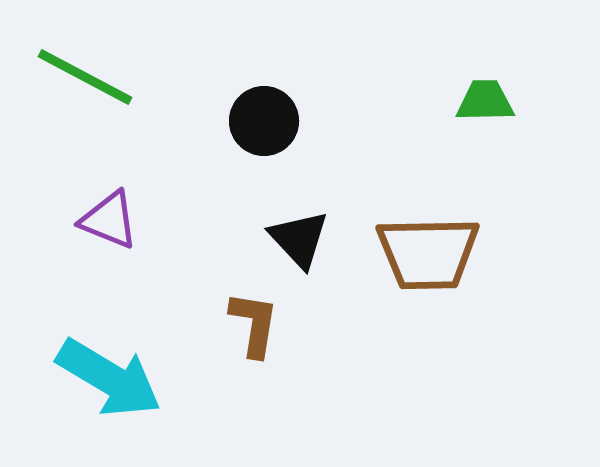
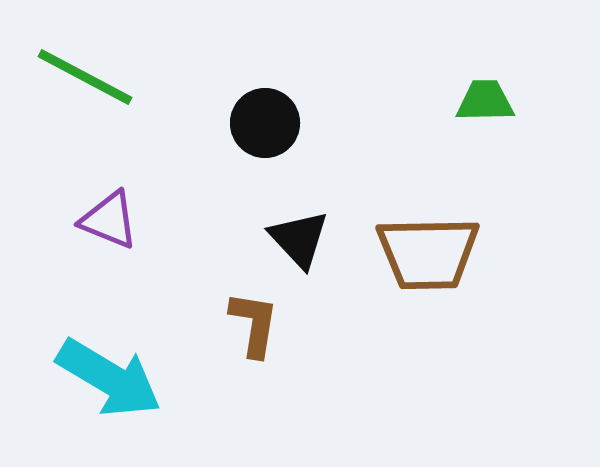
black circle: moved 1 px right, 2 px down
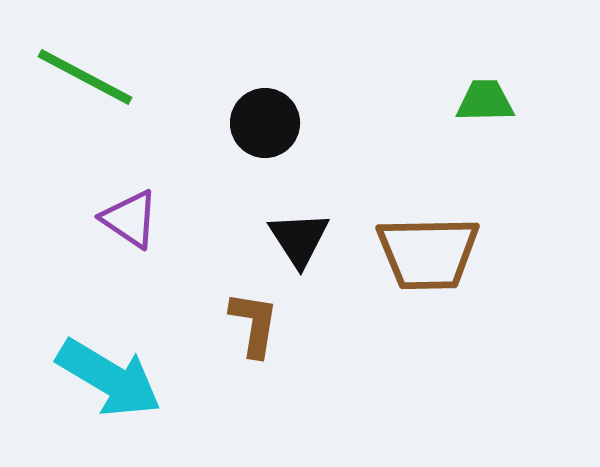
purple triangle: moved 21 px right, 1 px up; rotated 12 degrees clockwise
black triangle: rotated 10 degrees clockwise
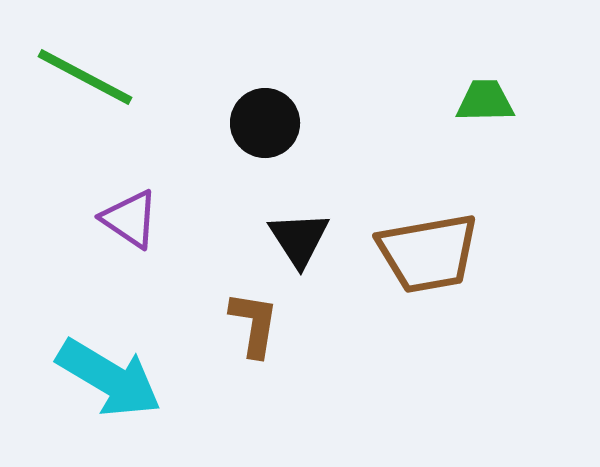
brown trapezoid: rotated 9 degrees counterclockwise
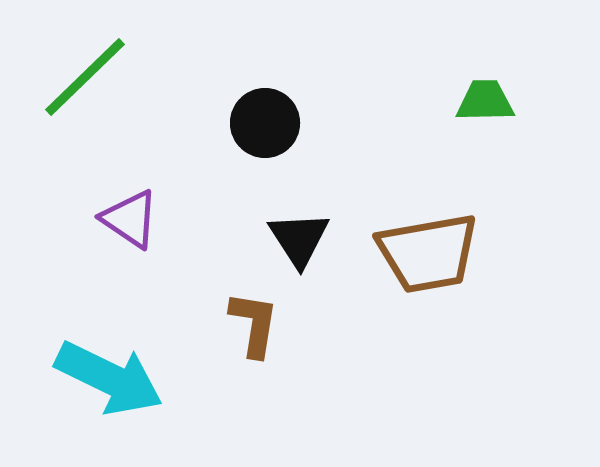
green line: rotated 72 degrees counterclockwise
cyan arrow: rotated 5 degrees counterclockwise
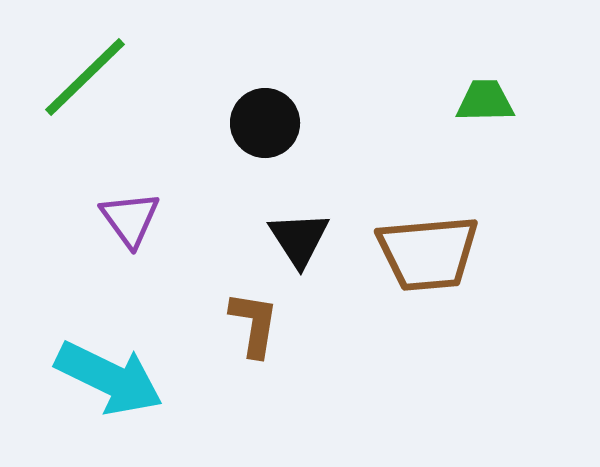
purple triangle: rotated 20 degrees clockwise
brown trapezoid: rotated 5 degrees clockwise
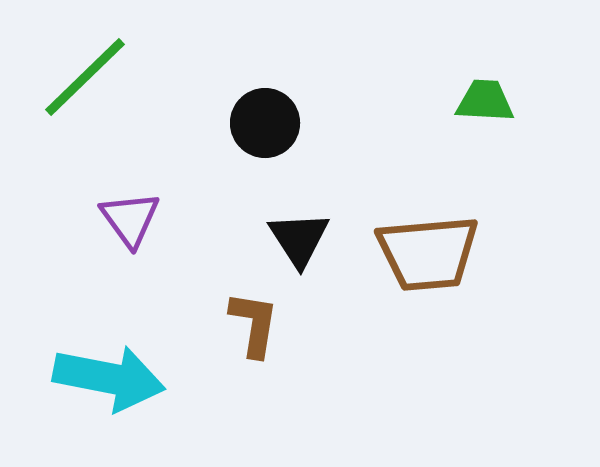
green trapezoid: rotated 4 degrees clockwise
cyan arrow: rotated 15 degrees counterclockwise
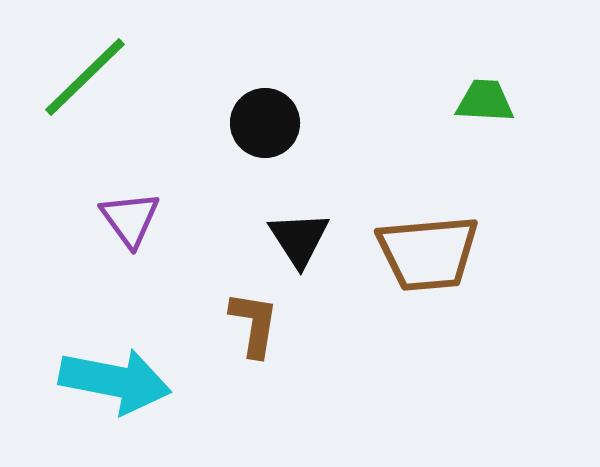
cyan arrow: moved 6 px right, 3 px down
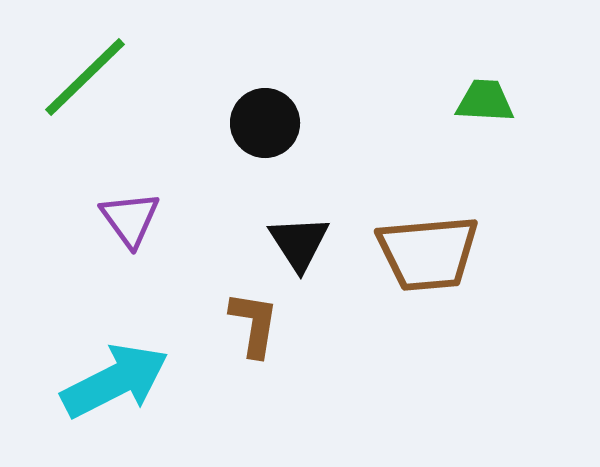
black triangle: moved 4 px down
cyan arrow: rotated 38 degrees counterclockwise
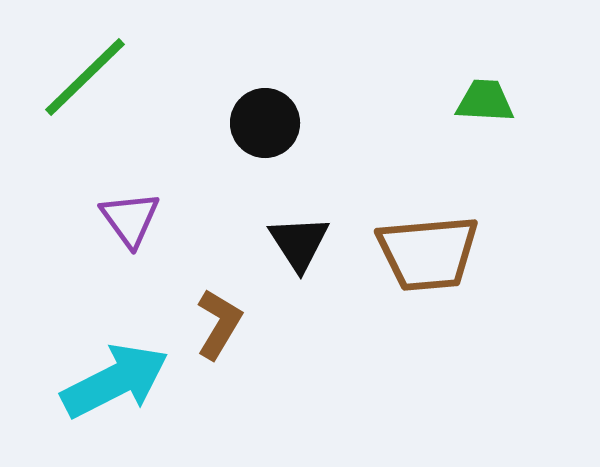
brown L-shape: moved 35 px left; rotated 22 degrees clockwise
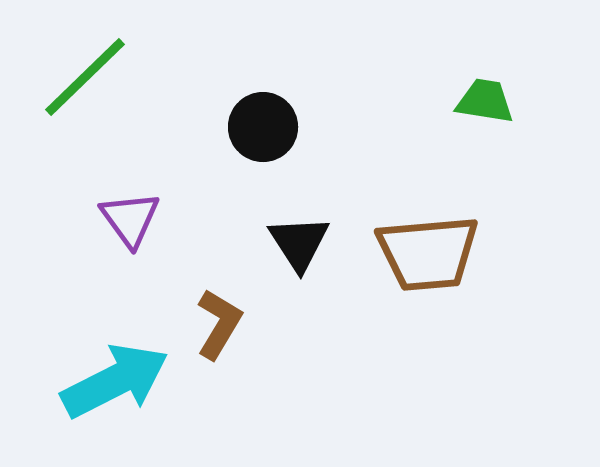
green trapezoid: rotated 6 degrees clockwise
black circle: moved 2 px left, 4 px down
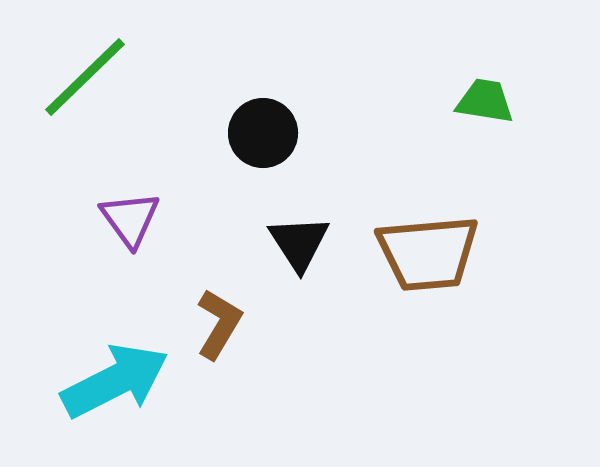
black circle: moved 6 px down
